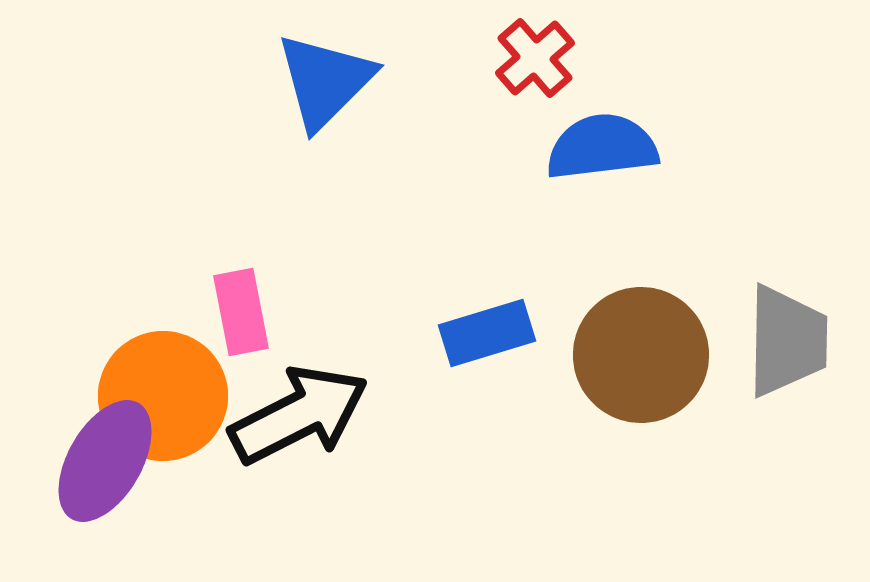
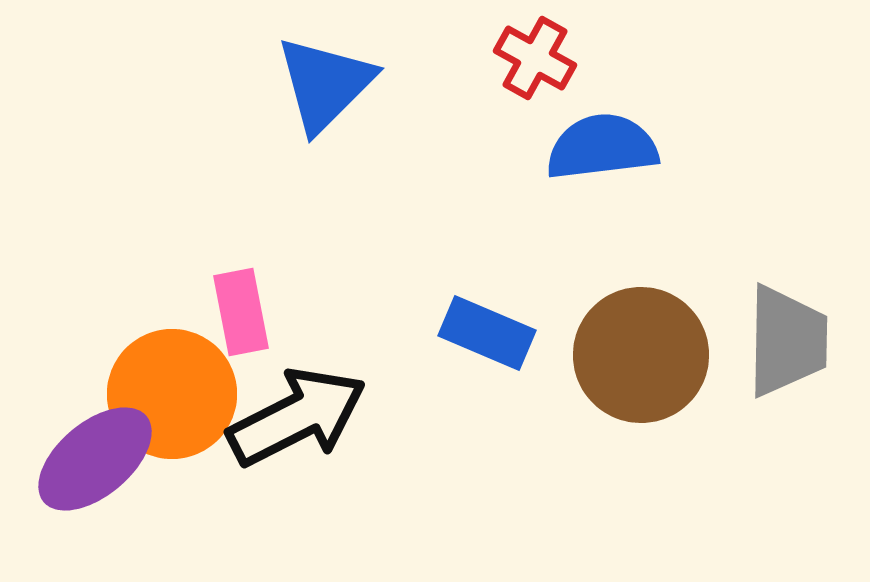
red cross: rotated 20 degrees counterclockwise
blue triangle: moved 3 px down
blue rectangle: rotated 40 degrees clockwise
orange circle: moved 9 px right, 2 px up
black arrow: moved 2 px left, 2 px down
purple ellipse: moved 10 px left, 2 px up; rotated 20 degrees clockwise
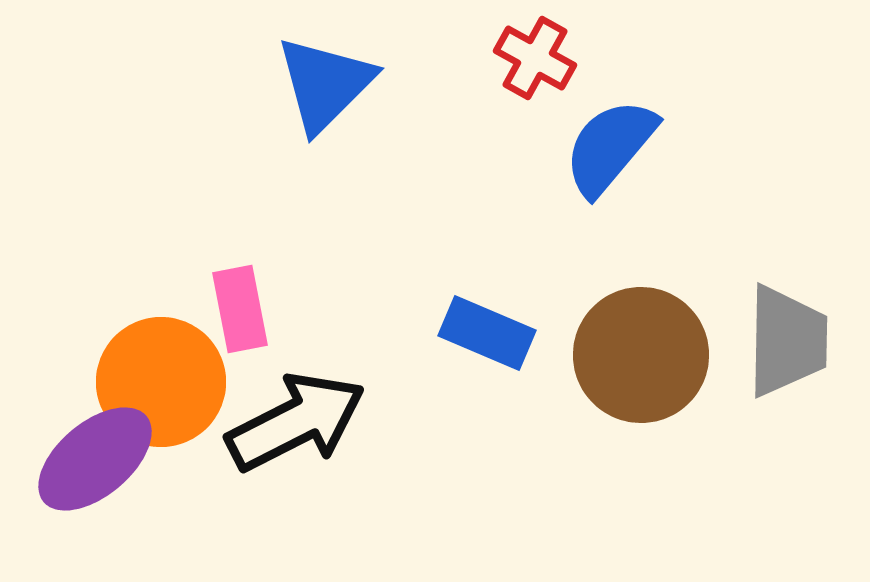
blue semicircle: moved 8 px right; rotated 43 degrees counterclockwise
pink rectangle: moved 1 px left, 3 px up
orange circle: moved 11 px left, 12 px up
black arrow: moved 1 px left, 5 px down
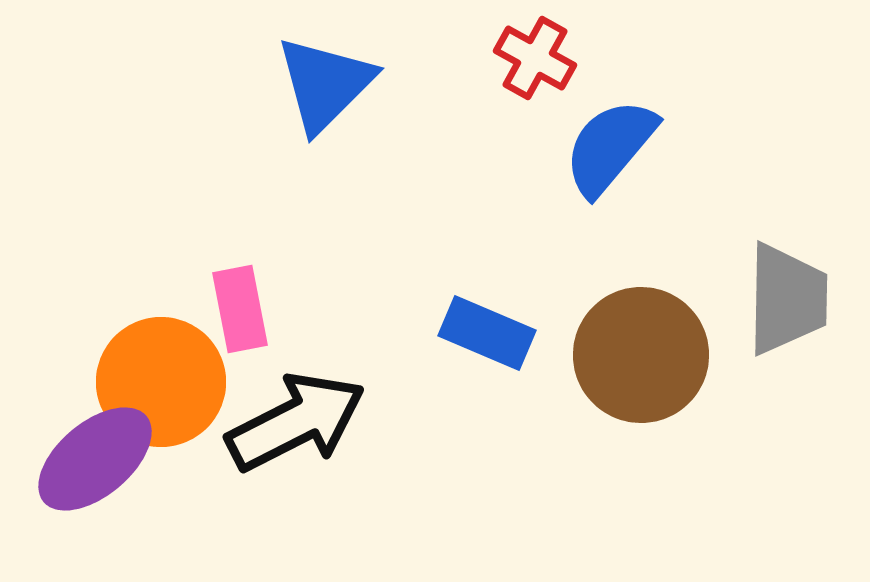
gray trapezoid: moved 42 px up
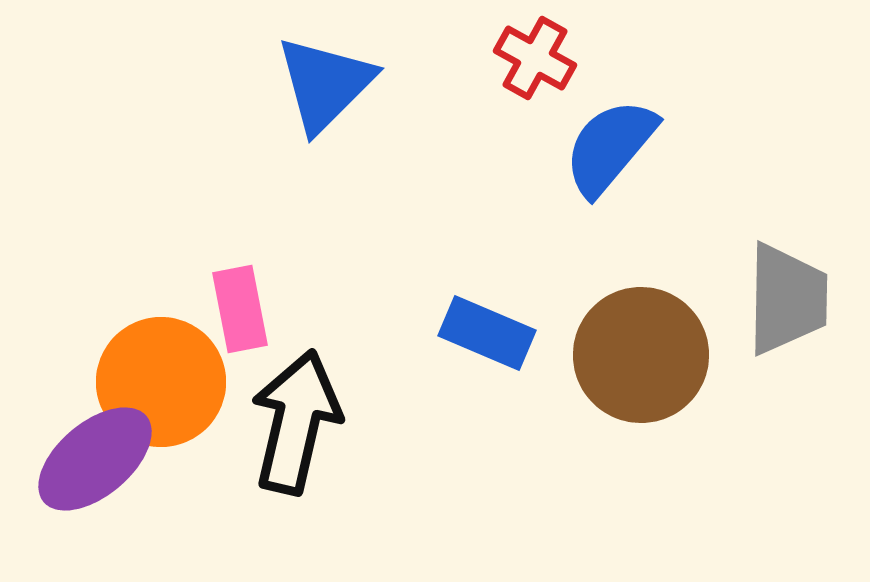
black arrow: rotated 50 degrees counterclockwise
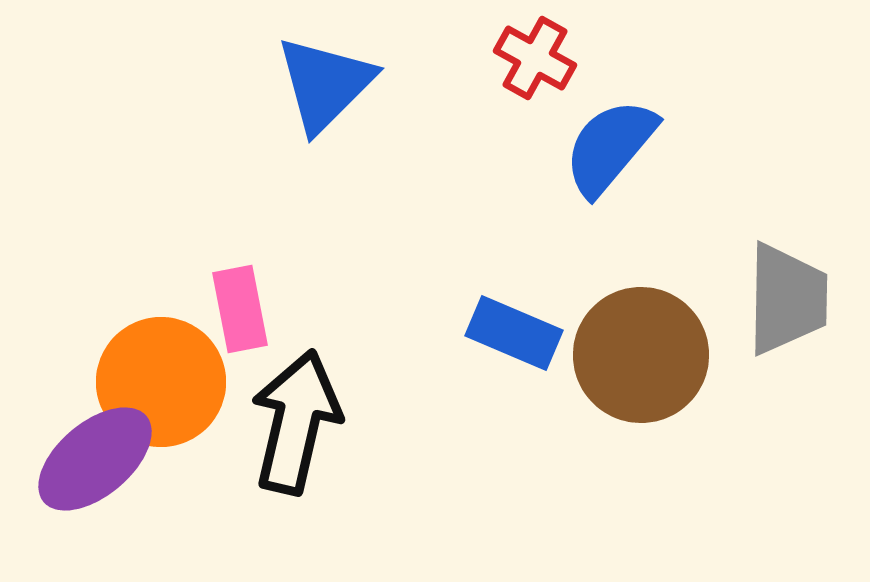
blue rectangle: moved 27 px right
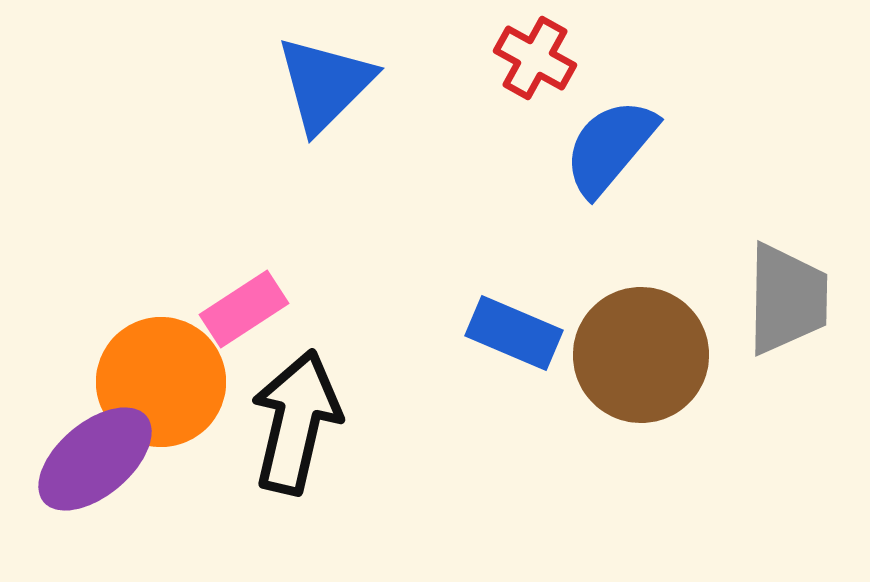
pink rectangle: moved 4 px right; rotated 68 degrees clockwise
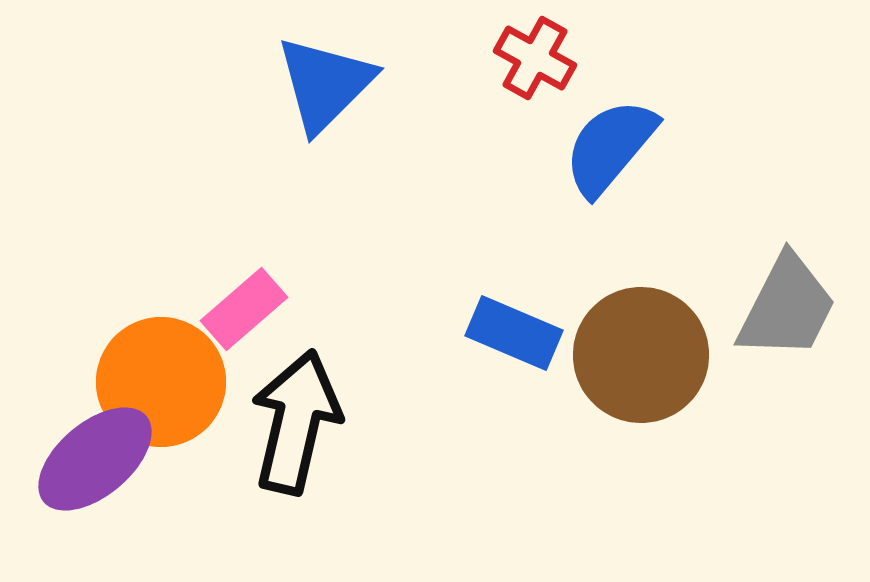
gray trapezoid: moved 8 px down; rotated 26 degrees clockwise
pink rectangle: rotated 8 degrees counterclockwise
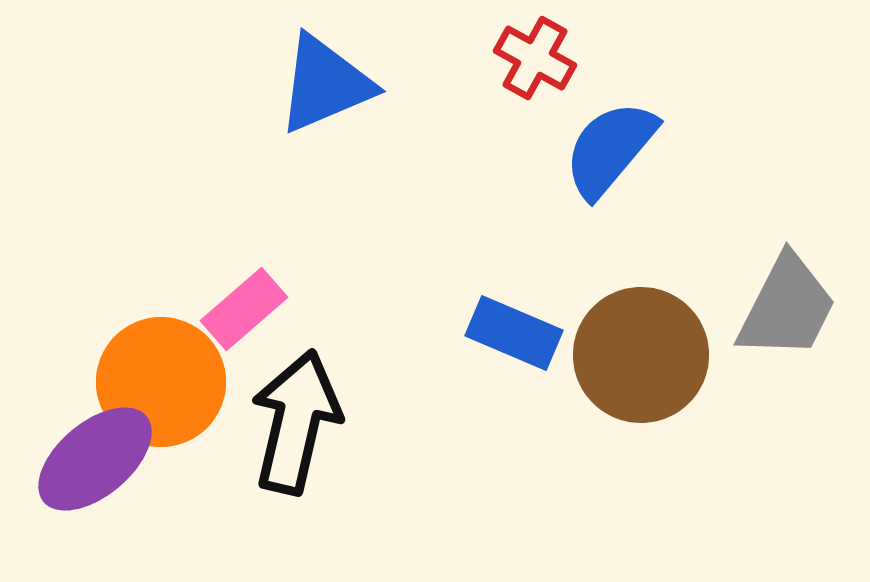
blue triangle: rotated 22 degrees clockwise
blue semicircle: moved 2 px down
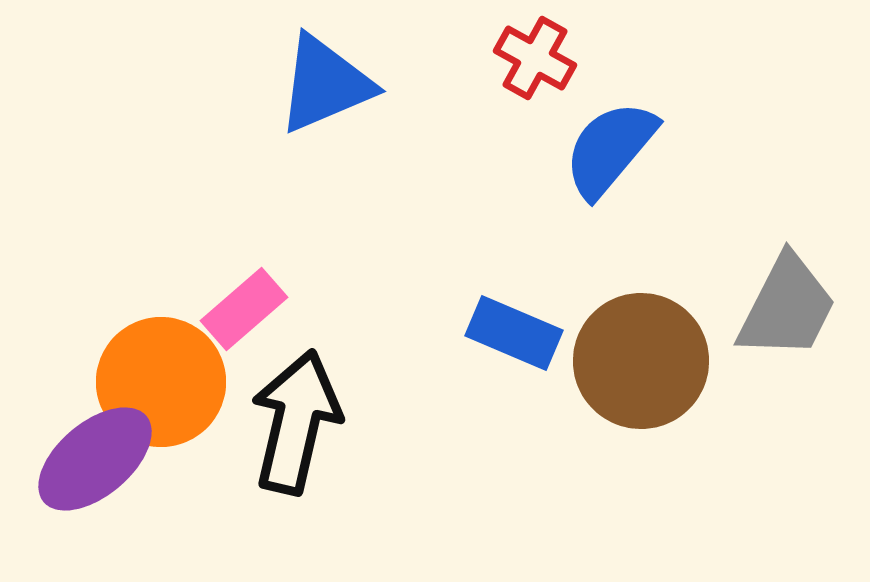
brown circle: moved 6 px down
